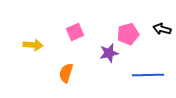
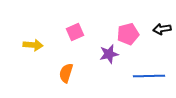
black arrow: rotated 24 degrees counterclockwise
purple star: moved 1 px down
blue line: moved 1 px right, 1 px down
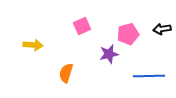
pink square: moved 7 px right, 6 px up
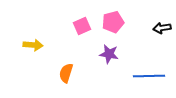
black arrow: moved 1 px up
pink pentagon: moved 15 px left, 12 px up
purple star: rotated 24 degrees clockwise
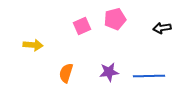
pink pentagon: moved 2 px right, 3 px up
purple star: moved 18 px down; rotated 18 degrees counterclockwise
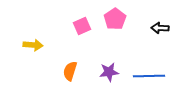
pink pentagon: rotated 20 degrees counterclockwise
black arrow: moved 2 px left; rotated 12 degrees clockwise
orange semicircle: moved 4 px right, 2 px up
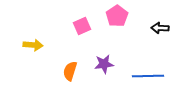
pink pentagon: moved 2 px right, 3 px up
purple star: moved 5 px left, 8 px up
blue line: moved 1 px left
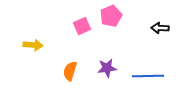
pink pentagon: moved 6 px left; rotated 10 degrees clockwise
purple star: moved 3 px right, 4 px down
